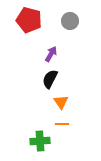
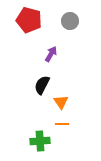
black semicircle: moved 8 px left, 6 px down
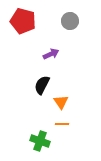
red pentagon: moved 6 px left, 1 px down
purple arrow: rotated 35 degrees clockwise
green cross: rotated 24 degrees clockwise
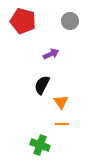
green cross: moved 4 px down
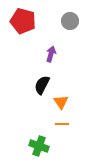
purple arrow: rotated 49 degrees counterclockwise
green cross: moved 1 px left, 1 px down
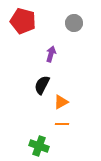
gray circle: moved 4 px right, 2 px down
orange triangle: rotated 35 degrees clockwise
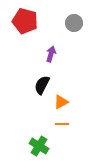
red pentagon: moved 2 px right
green cross: rotated 12 degrees clockwise
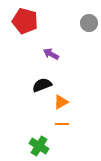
gray circle: moved 15 px right
purple arrow: rotated 77 degrees counterclockwise
black semicircle: rotated 42 degrees clockwise
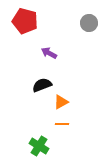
purple arrow: moved 2 px left, 1 px up
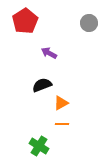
red pentagon: rotated 25 degrees clockwise
orange triangle: moved 1 px down
